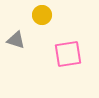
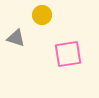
gray triangle: moved 2 px up
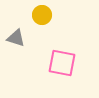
pink square: moved 6 px left, 9 px down; rotated 20 degrees clockwise
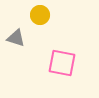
yellow circle: moved 2 px left
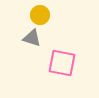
gray triangle: moved 16 px right
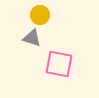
pink square: moved 3 px left, 1 px down
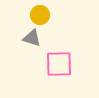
pink square: rotated 12 degrees counterclockwise
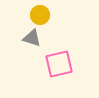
pink square: rotated 12 degrees counterclockwise
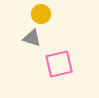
yellow circle: moved 1 px right, 1 px up
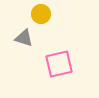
gray triangle: moved 8 px left
